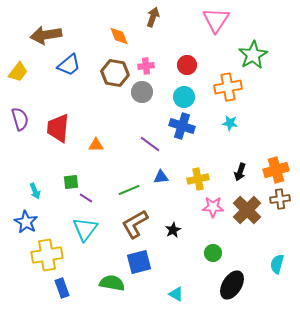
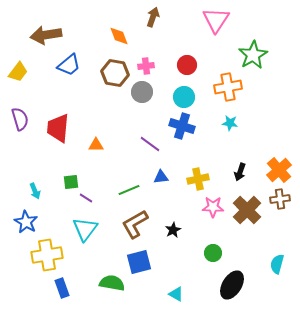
orange cross at (276, 170): moved 3 px right; rotated 25 degrees counterclockwise
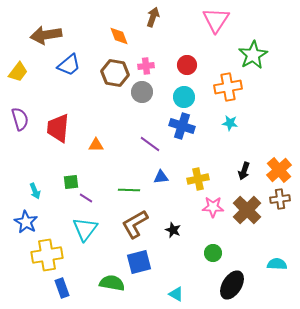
black arrow at (240, 172): moved 4 px right, 1 px up
green line at (129, 190): rotated 25 degrees clockwise
black star at (173, 230): rotated 21 degrees counterclockwise
cyan semicircle at (277, 264): rotated 78 degrees clockwise
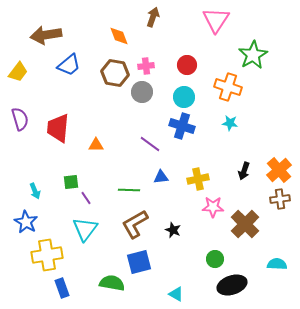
orange cross at (228, 87): rotated 28 degrees clockwise
purple line at (86, 198): rotated 24 degrees clockwise
brown cross at (247, 210): moved 2 px left, 14 px down
green circle at (213, 253): moved 2 px right, 6 px down
black ellipse at (232, 285): rotated 40 degrees clockwise
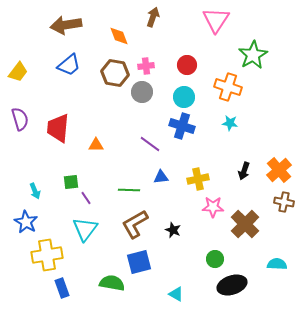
brown arrow at (46, 35): moved 20 px right, 10 px up
brown cross at (280, 199): moved 4 px right, 3 px down; rotated 18 degrees clockwise
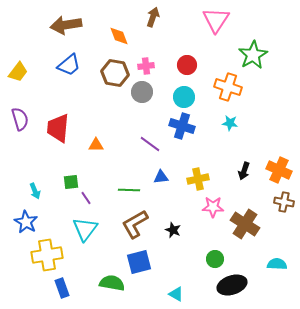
orange cross at (279, 170): rotated 25 degrees counterclockwise
brown cross at (245, 224): rotated 12 degrees counterclockwise
